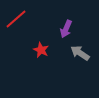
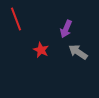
red line: rotated 70 degrees counterclockwise
gray arrow: moved 2 px left, 1 px up
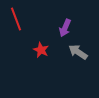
purple arrow: moved 1 px left, 1 px up
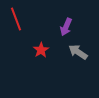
purple arrow: moved 1 px right, 1 px up
red star: rotated 14 degrees clockwise
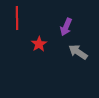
red line: moved 1 px right, 1 px up; rotated 20 degrees clockwise
red star: moved 2 px left, 6 px up
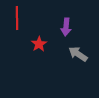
purple arrow: rotated 18 degrees counterclockwise
gray arrow: moved 2 px down
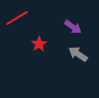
red line: rotated 60 degrees clockwise
purple arrow: moved 7 px right; rotated 60 degrees counterclockwise
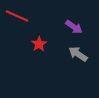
red line: moved 2 px up; rotated 55 degrees clockwise
purple arrow: moved 1 px right
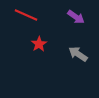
red line: moved 9 px right, 1 px up
purple arrow: moved 2 px right, 10 px up
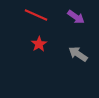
red line: moved 10 px right
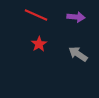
purple arrow: rotated 30 degrees counterclockwise
